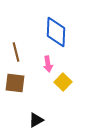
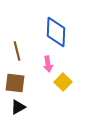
brown line: moved 1 px right, 1 px up
black triangle: moved 18 px left, 13 px up
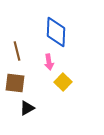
pink arrow: moved 1 px right, 2 px up
black triangle: moved 9 px right, 1 px down
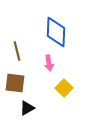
pink arrow: moved 1 px down
yellow square: moved 1 px right, 6 px down
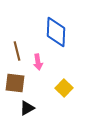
pink arrow: moved 11 px left, 1 px up
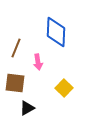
brown line: moved 1 px left, 3 px up; rotated 36 degrees clockwise
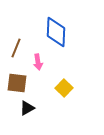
brown square: moved 2 px right
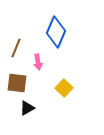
blue diamond: rotated 20 degrees clockwise
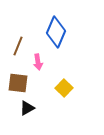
brown line: moved 2 px right, 2 px up
brown square: moved 1 px right
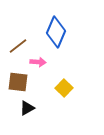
brown line: rotated 30 degrees clockwise
pink arrow: rotated 77 degrees counterclockwise
brown square: moved 1 px up
